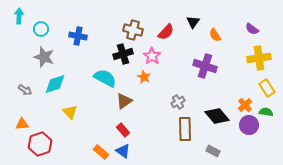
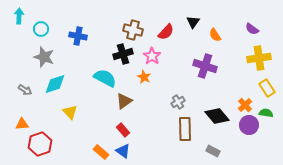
green semicircle: moved 1 px down
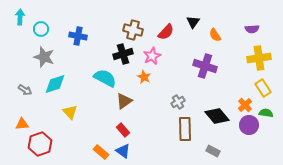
cyan arrow: moved 1 px right, 1 px down
purple semicircle: rotated 40 degrees counterclockwise
pink star: rotated 12 degrees clockwise
yellow rectangle: moved 4 px left
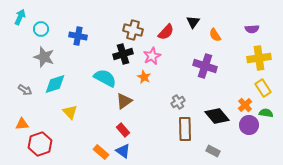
cyan arrow: rotated 21 degrees clockwise
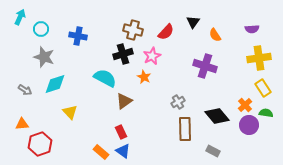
red rectangle: moved 2 px left, 2 px down; rotated 16 degrees clockwise
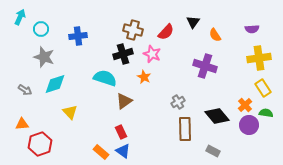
blue cross: rotated 18 degrees counterclockwise
pink star: moved 2 px up; rotated 24 degrees counterclockwise
cyan semicircle: rotated 10 degrees counterclockwise
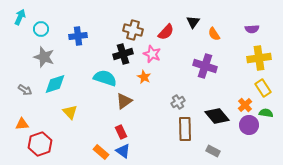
orange semicircle: moved 1 px left, 1 px up
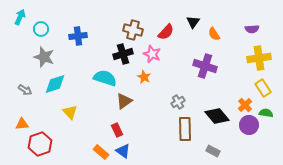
red rectangle: moved 4 px left, 2 px up
